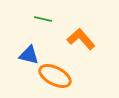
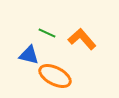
green line: moved 4 px right, 14 px down; rotated 12 degrees clockwise
orange L-shape: moved 1 px right
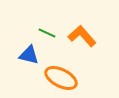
orange L-shape: moved 3 px up
orange ellipse: moved 6 px right, 2 px down
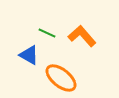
blue triangle: rotated 15 degrees clockwise
orange ellipse: rotated 12 degrees clockwise
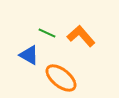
orange L-shape: moved 1 px left
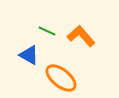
green line: moved 2 px up
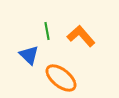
green line: rotated 54 degrees clockwise
blue triangle: rotated 15 degrees clockwise
